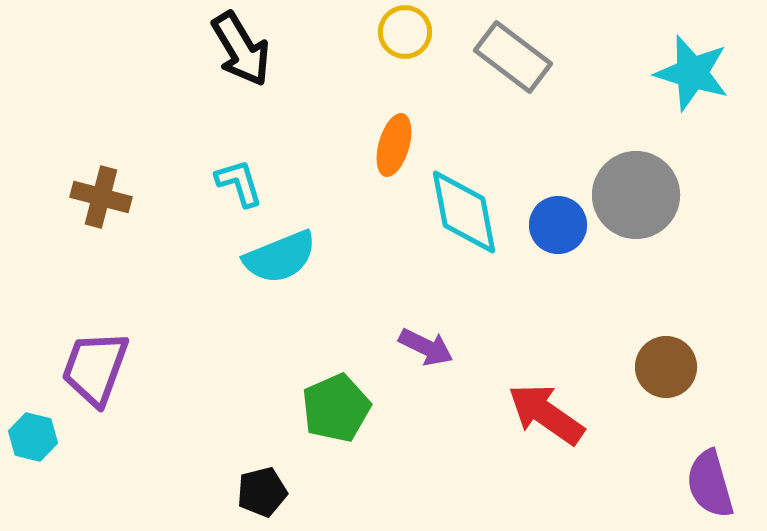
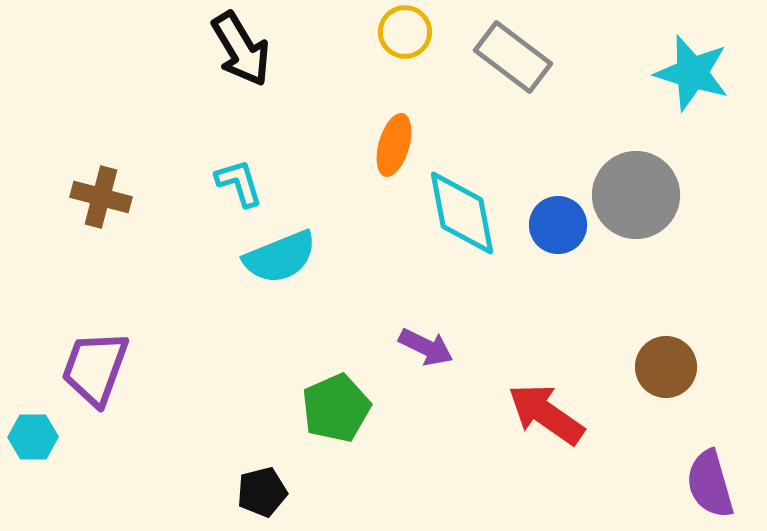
cyan diamond: moved 2 px left, 1 px down
cyan hexagon: rotated 15 degrees counterclockwise
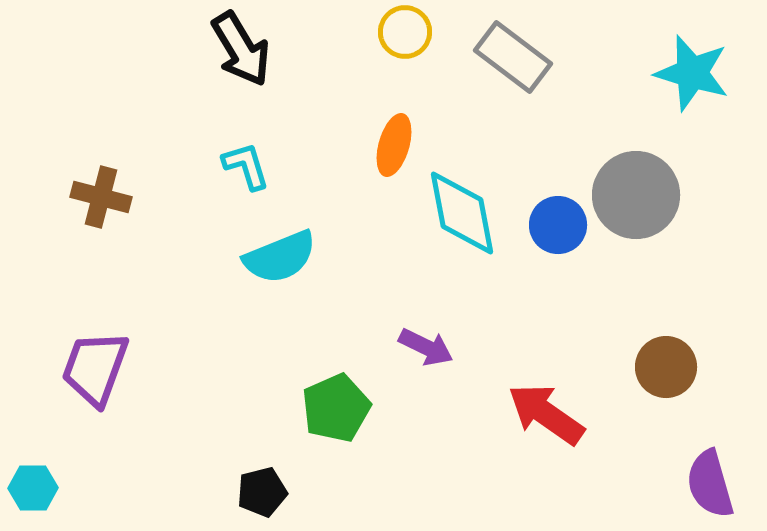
cyan L-shape: moved 7 px right, 17 px up
cyan hexagon: moved 51 px down
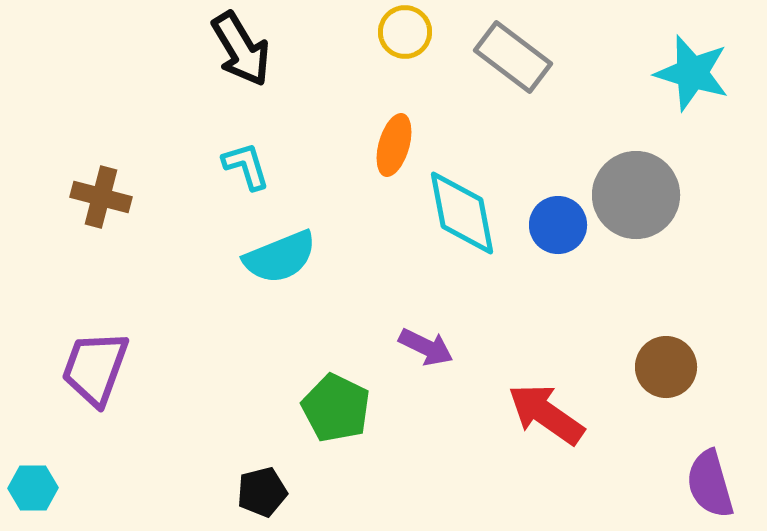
green pentagon: rotated 22 degrees counterclockwise
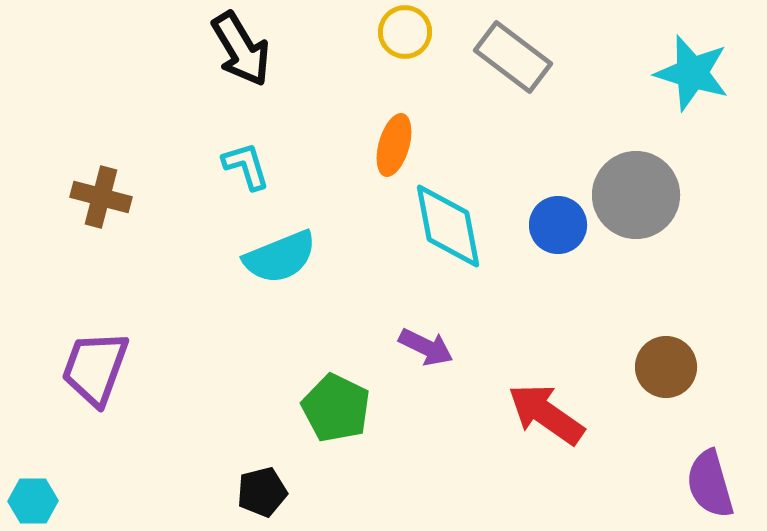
cyan diamond: moved 14 px left, 13 px down
cyan hexagon: moved 13 px down
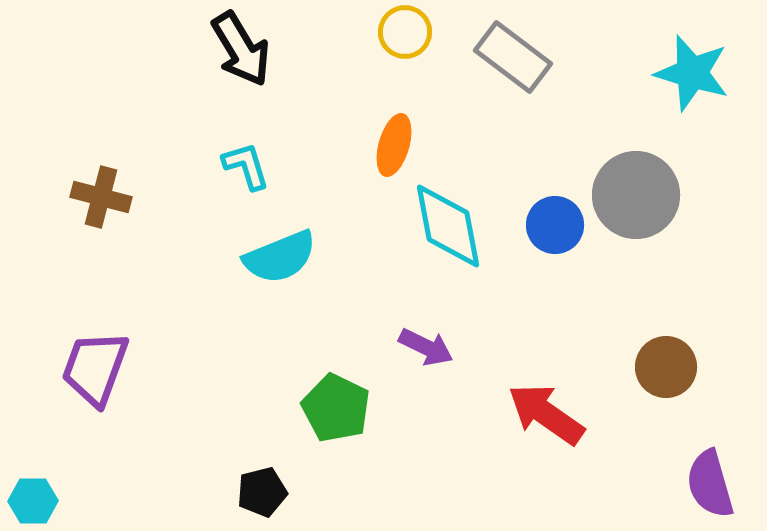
blue circle: moved 3 px left
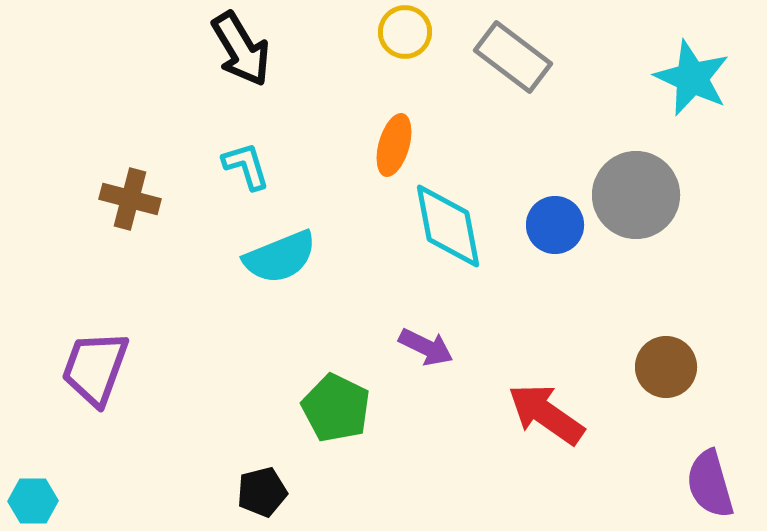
cyan star: moved 5 px down; rotated 8 degrees clockwise
brown cross: moved 29 px right, 2 px down
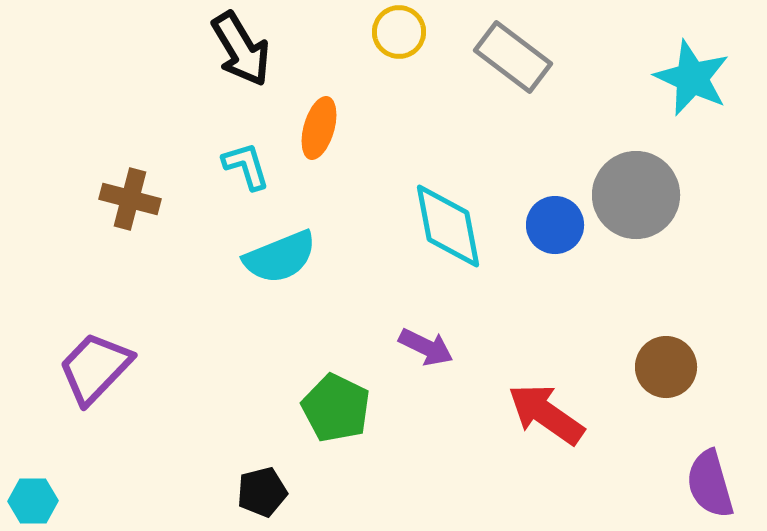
yellow circle: moved 6 px left
orange ellipse: moved 75 px left, 17 px up
purple trapezoid: rotated 24 degrees clockwise
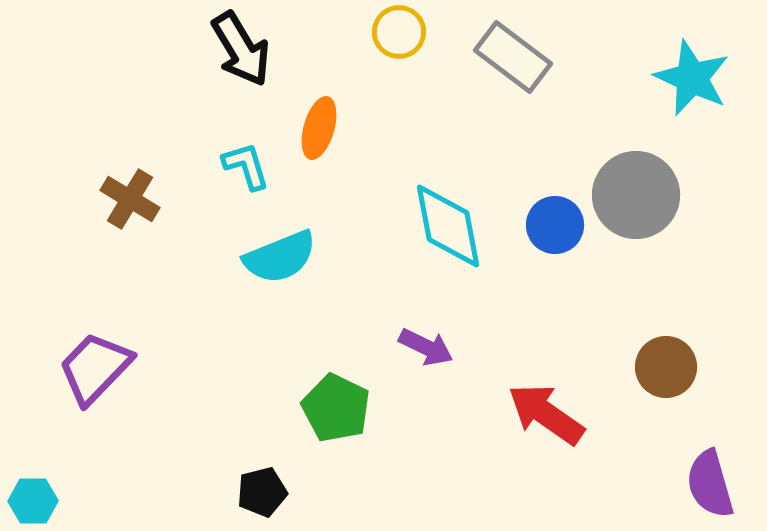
brown cross: rotated 16 degrees clockwise
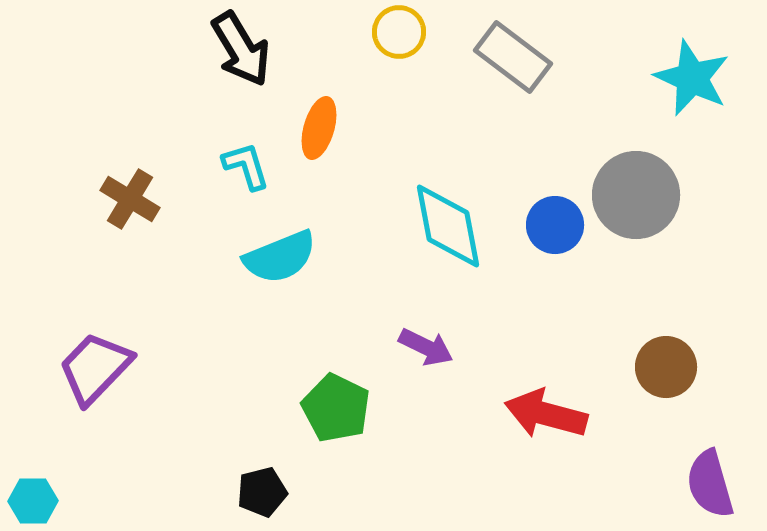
red arrow: rotated 20 degrees counterclockwise
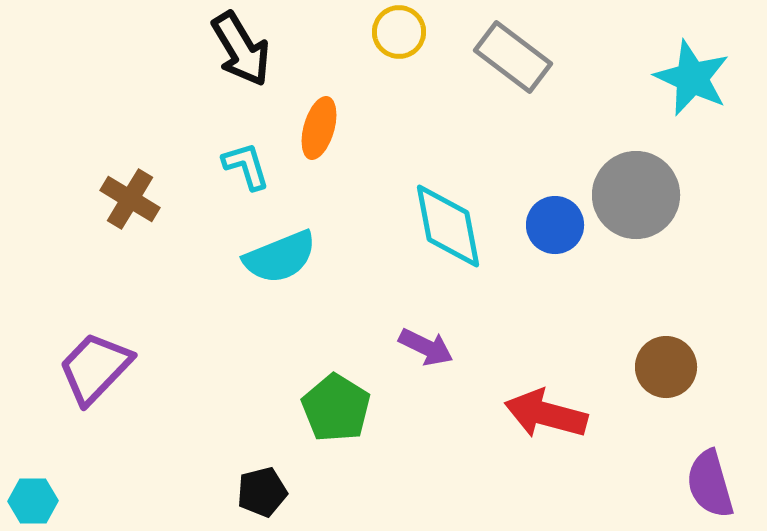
green pentagon: rotated 6 degrees clockwise
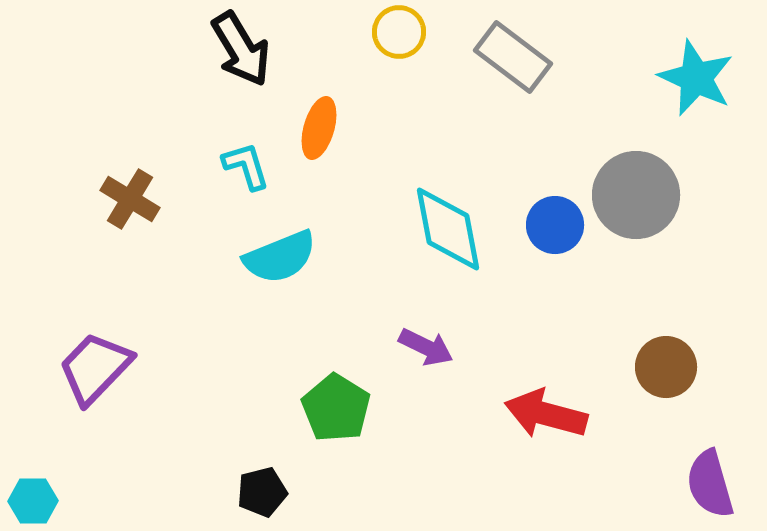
cyan star: moved 4 px right
cyan diamond: moved 3 px down
